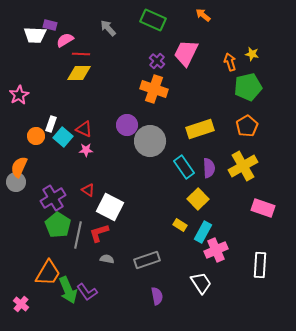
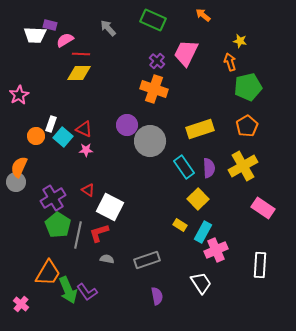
yellow star at (252, 54): moved 12 px left, 13 px up
pink rectangle at (263, 208): rotated 15 degrees clockwise
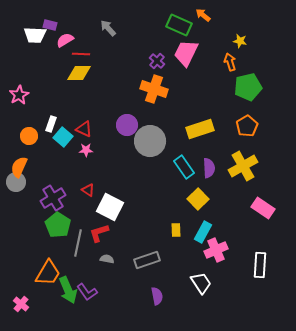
green rectangle at (153, 20): moved 26 px right, 5 px down
orange circle at (36, 136): moved 7 px left
yellow rectangle at (180, 225): moved 4 px left, 5 px down; rotated 56 degrees clockwise
gray line at (78, 235): moved 8 px down
